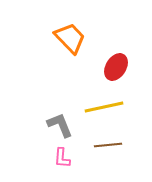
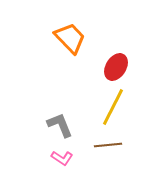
yellow line: moved 9 px right; rotated 51 degrees counterclockwise
pink L-shape: rotated 60 degrees counterclockwise
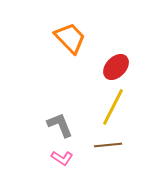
red ellipse: rotated 12 degrees clockwise
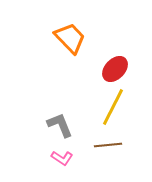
red ellipse: moved 1 px left, 2 px down
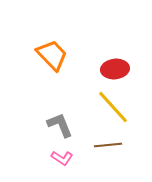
orange trapezoid: moved 18 px left, 17 px down
red ellipse: rotated 40 degrees clockwise
yellow line: rotated 69 degrees counterclockwise
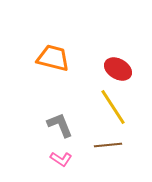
orange trapezoid: moved 1 px right, 3 px down; rotated 32 degrees counterclockwise
red ellipse: moved 3 px right; rotated 36 degrees clockwise
yellow line: rotated 9 degrees clockwise
pink L-shape: moved 1 px left, 1 px down
